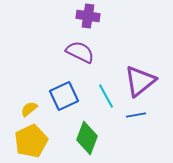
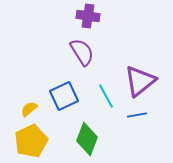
purple semicircle: moved 2 px right; rotated 32 degrees clockwise
blue line: moved 1 px right
green diamond: moved 1 px down
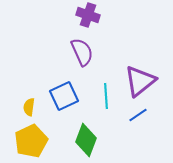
purple cross: moved 1 px up; rotated 10 degrees clockwise
purple semicircle: rotated 8 degrees clockwise
cyan line: rotated 25 degrees clockwise
yellow semicircle: moved 2 px up; rotated 42 degrees counterclockwise
blue line: moved 1 px right; rotated 24 degrees counterclockwise
green diamond: moved 1 px left, 1 px down
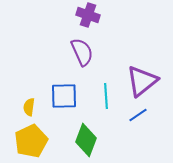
purple triangle: moved 2 px right
blue square: rotated 24 degrees clockwise
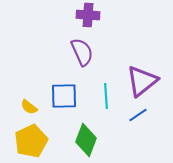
purple cross: rotated 15 degrees counterclockwise
yellow semicircle: rotated 60 degrees counterclockwise
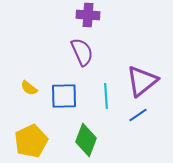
yellow semicircle: moved 19 px up
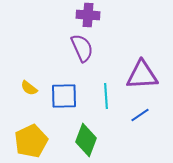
purple semicircle: moved 4 px up
purple triangle: moved 6 px up; rotated 36 degrees clockwise
blue line: moved 2 px right
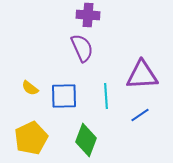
yellow semicircle: moved 1 px right
yellow pentagon: moved 3 px up
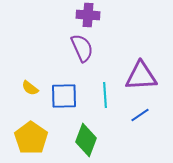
purple triangle: moved 1 px left, 1 px down
cyan line: moved 1 px left, 1 px up
yellow pentagon: rotated 12 degrees counterclockwise
